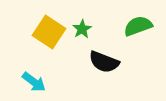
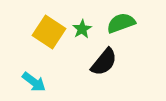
green semicircle: moved 17 px left, 3 px up
black semicircle: rotated 72 degrees counterclockwise
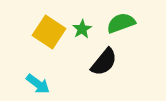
cyan arrow: moved 4 px right, 2 px down
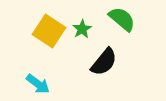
green semicircle: moved 1 px right, 4 px up; rotated 60 degrees clockwise
yellow square: moved 1 px up
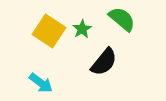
cyan arrow: moved 3 px right, 1 px up
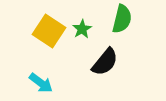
green semicircle: rotated 64 degrees clockwise
black semicircle: moved 1 px right
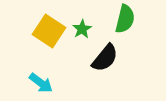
green semicircle: moved 3 px right
black semicircle: moved 4 px up
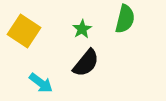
yellow square: moved 25 px left
black semicircle: moved 19 px left, 5 px down
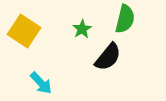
black semicircle: moved 22 px right, 6 px up
cyan arrow: rotated 10 degrees clockwise
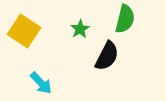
green star: moved 2 px left
black semicircle: moved 1 px left, 1 px up; rotated 12 degrees counterclockwise
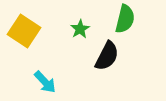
cyan arrow: moved 4 px right, 1 px up
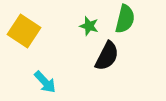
green star: moved 9 px right, 3 px up; rotated 24 degrees counterclockwise
